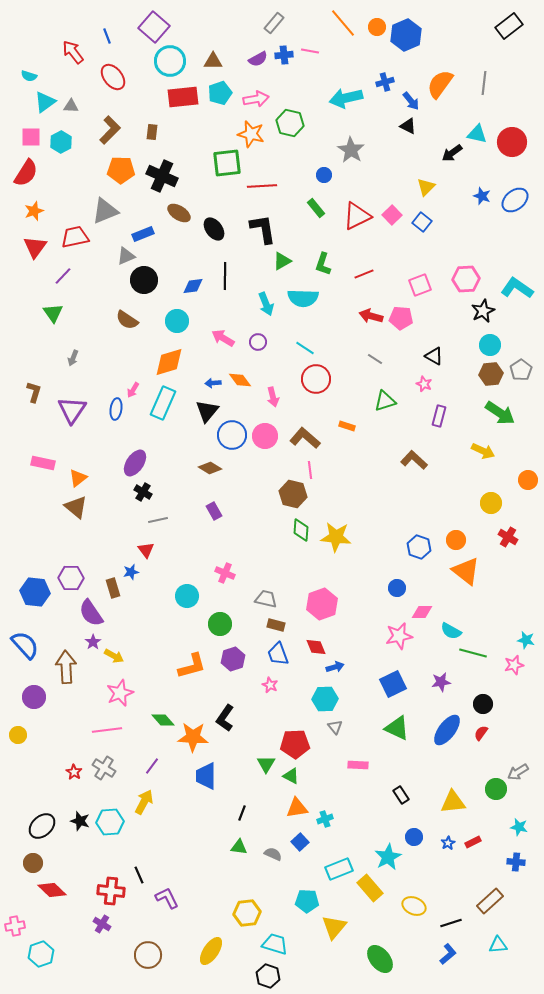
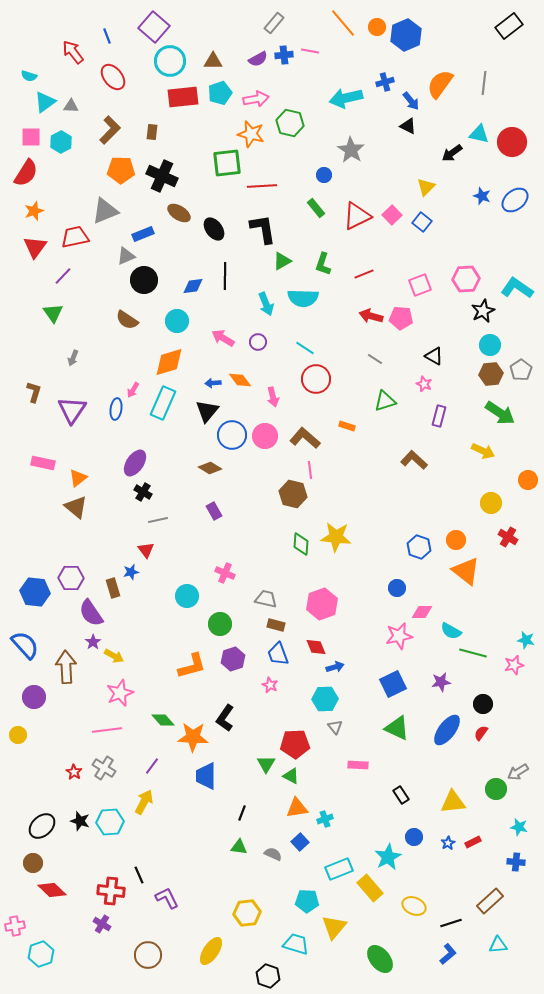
cyan triangle at (477, 134): moved 2 px right
green diamond at (301, 530): moved 14 px down
cyan trapezoid at (275, 944): moved 21 px right
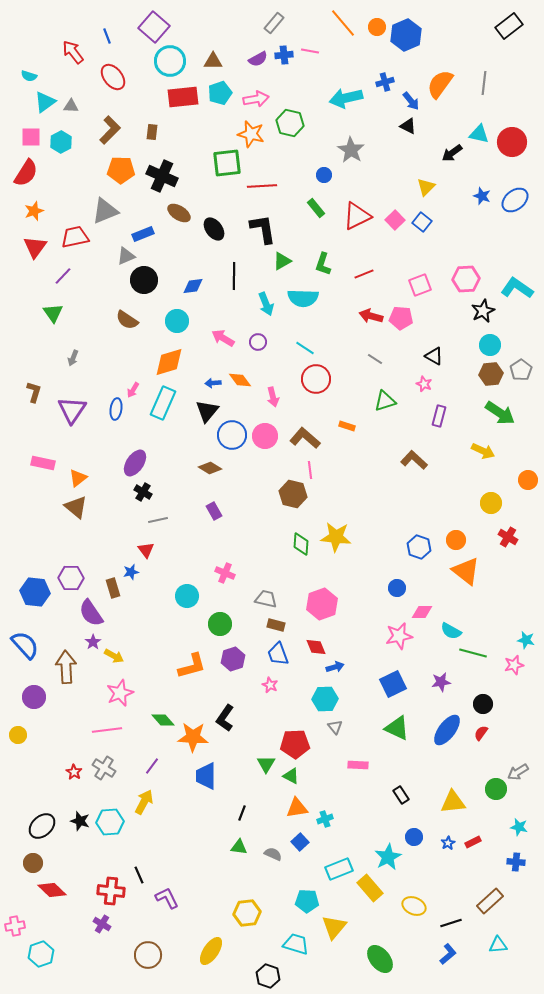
pink square at (392, 215): moved 3 px right, 5 px down
black line at (225, 276): moved 9 px right
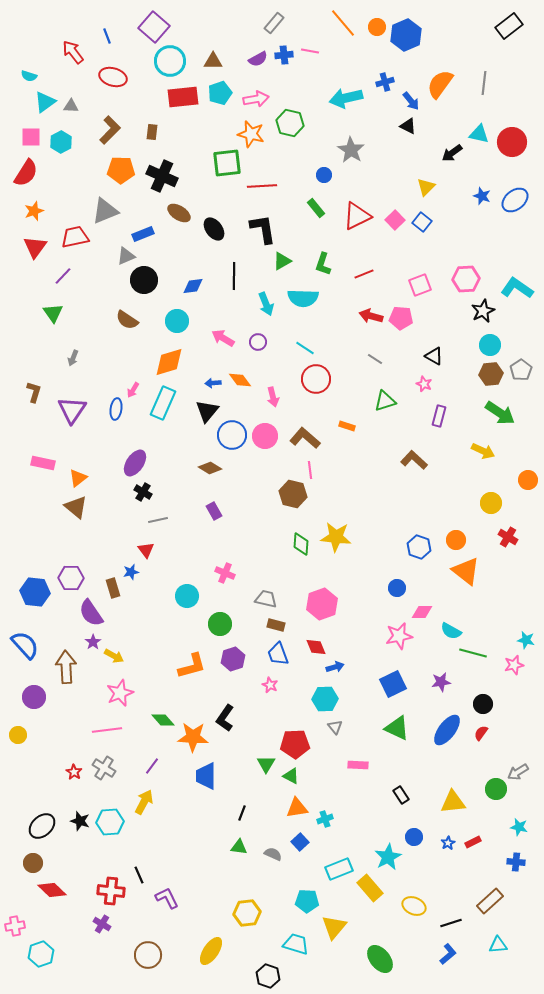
red ellipse at (113, 77): rotated 36 degrees counterclockwise
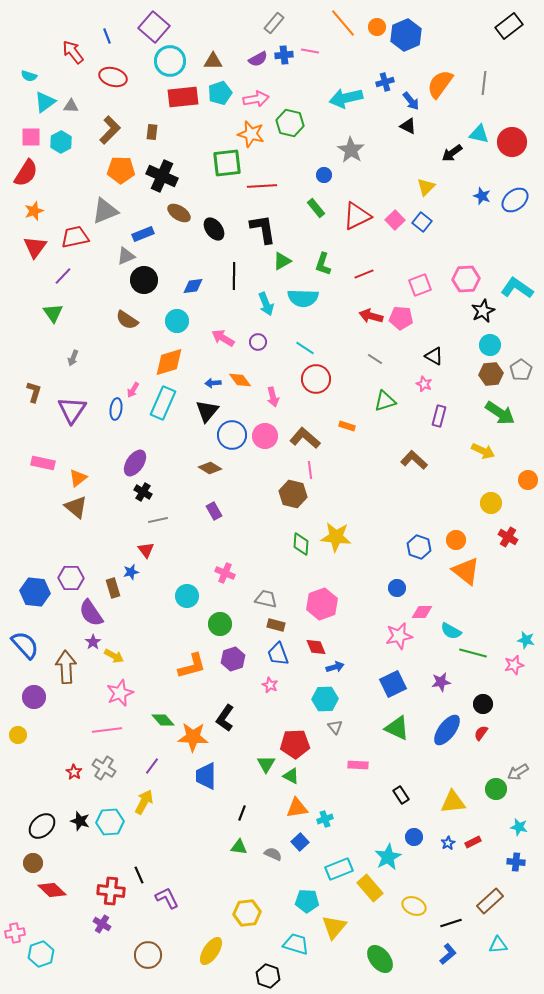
pink cross at (15, 926): moved 7 px down
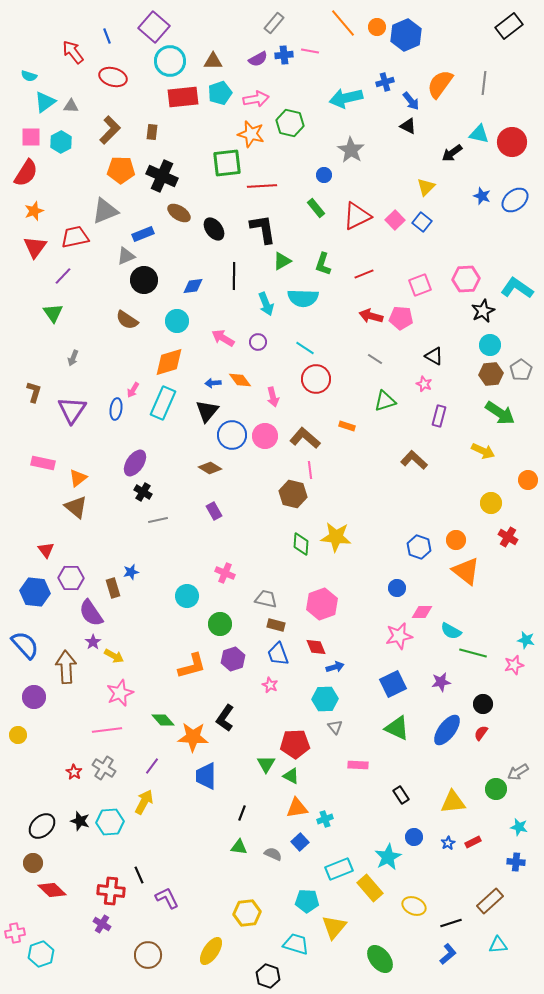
red triangle at (146, 550): moved 100 px left
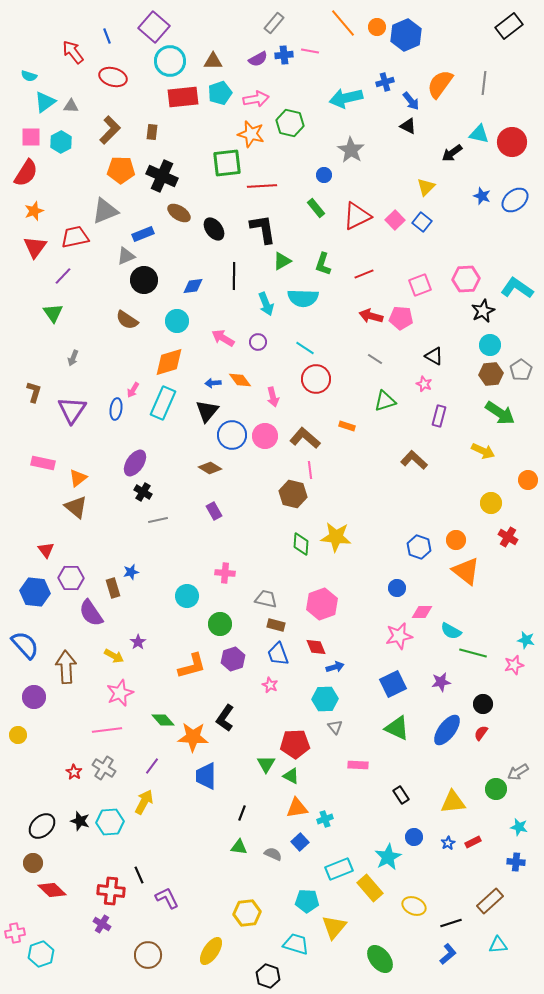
pink cross at (225, 573): rotated 18 degrees counterclockwise
purple star at (93, 642): moved 45 px right
